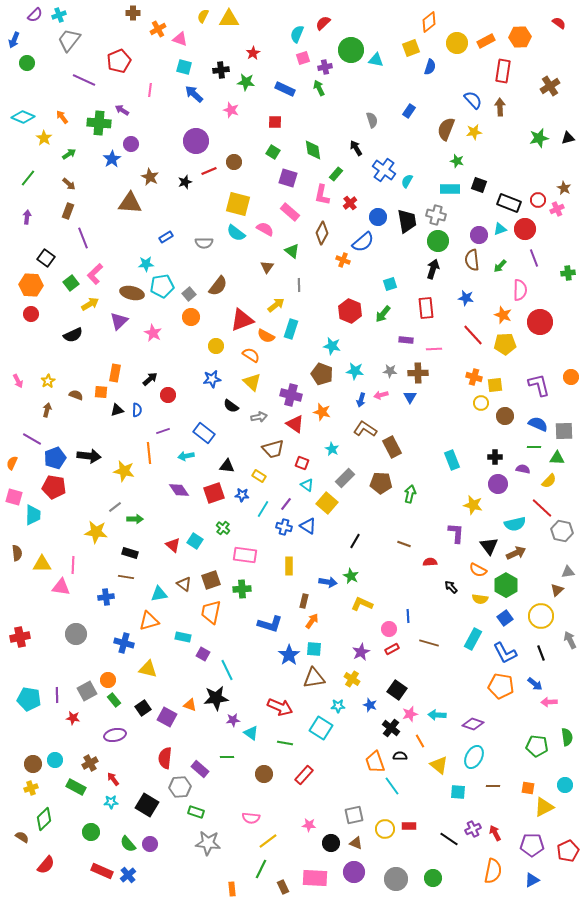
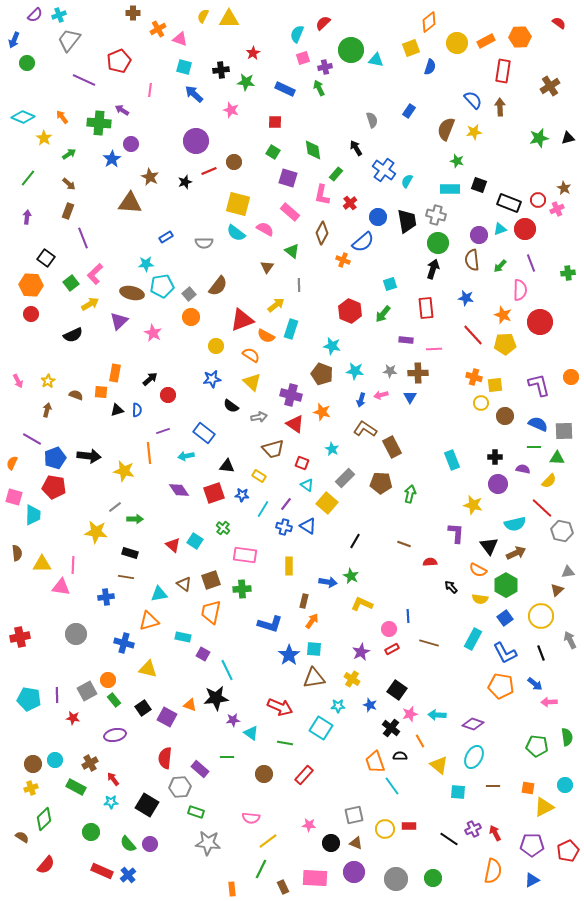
green circle at (438, 241): moved 2 px down
purple line at (534, 258): moved 3 px left, 5 px down
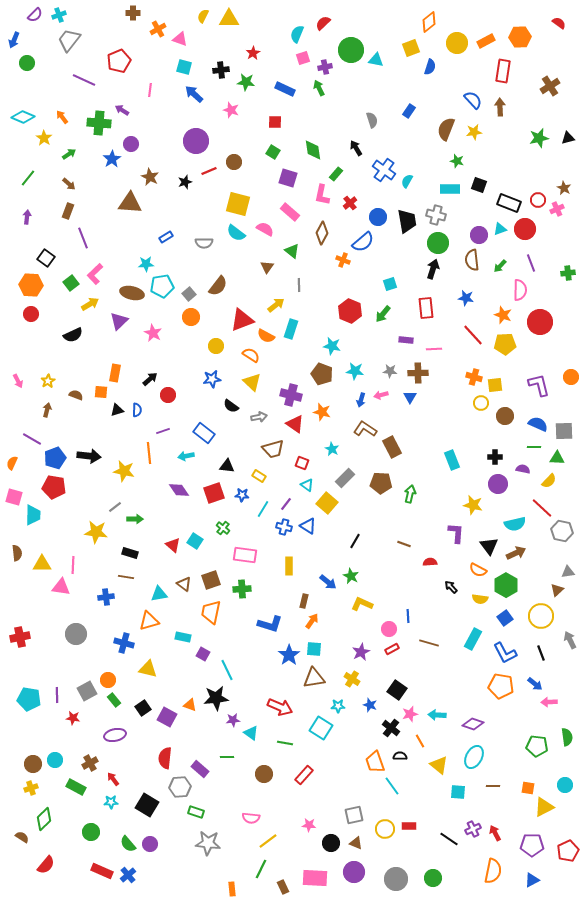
blue arrow at (328, 582): rotated 30 degrees clockwise
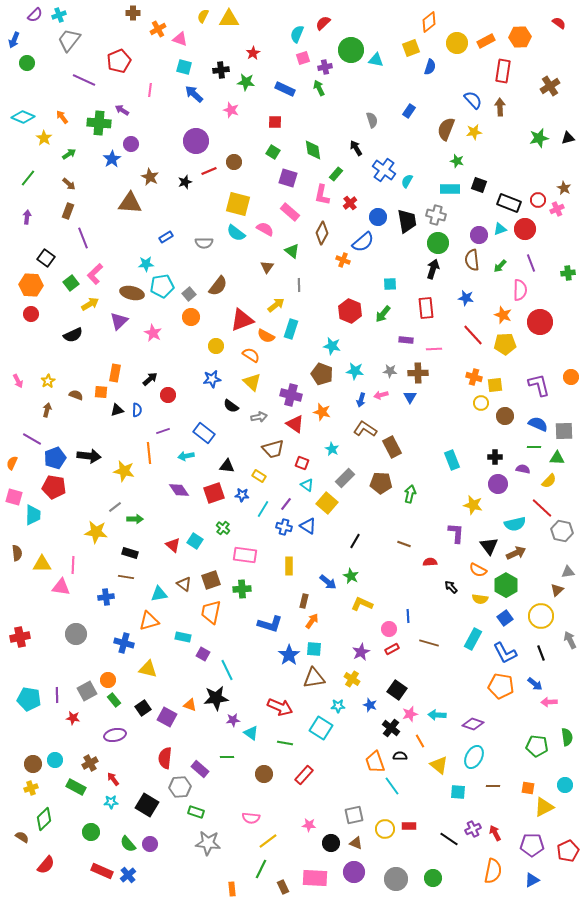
cyan square at (390, 284): rotated 16 degrees clockwise
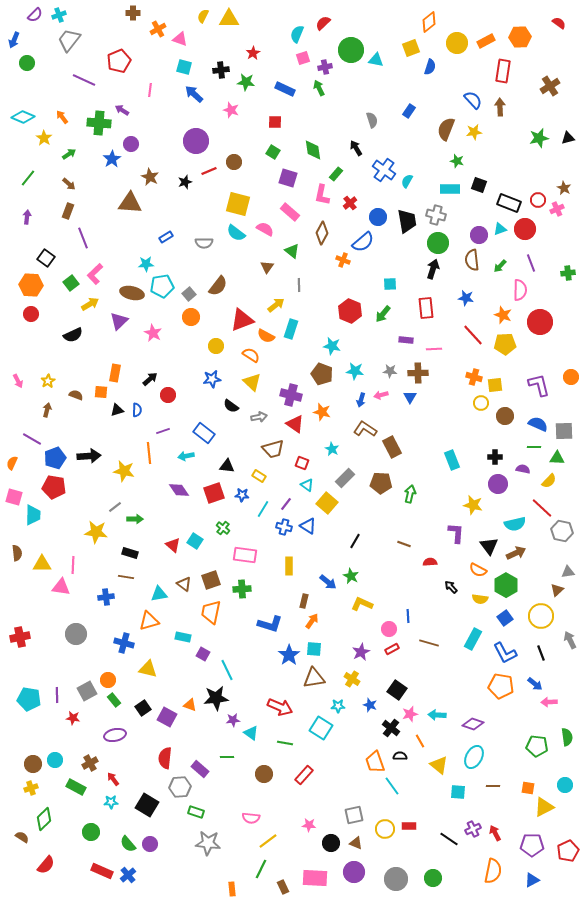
black arrow at (89, 456): rotated 10 degrees counterclockwise
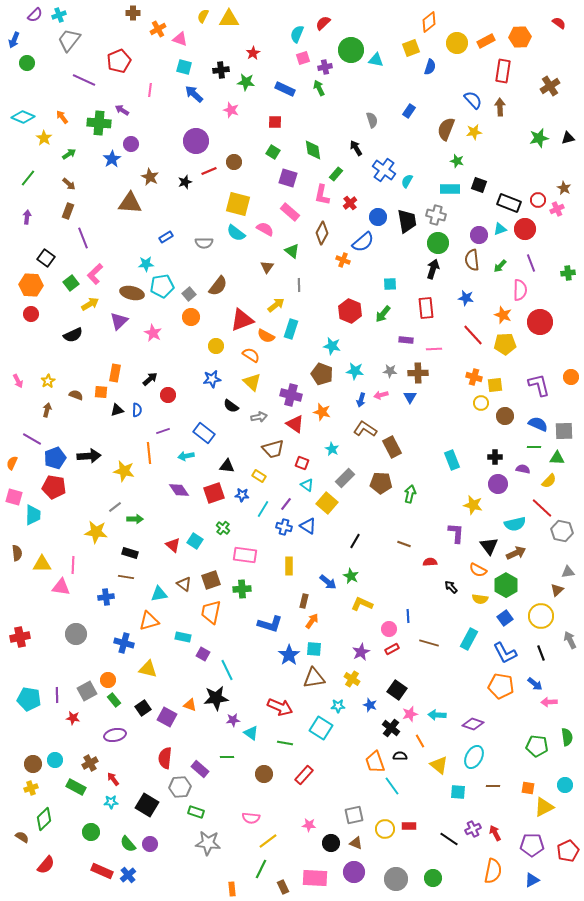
cyan rectangle at (473, 639): moved 4 px left
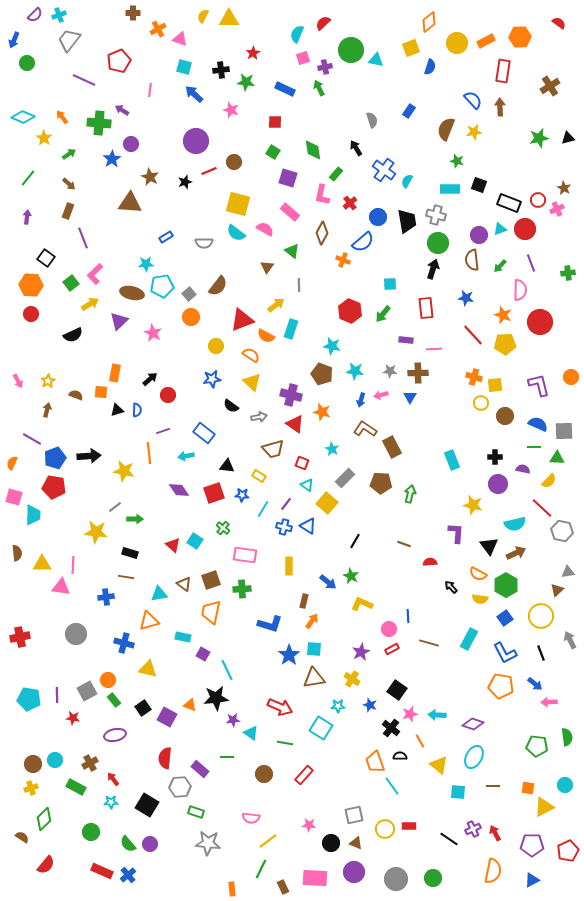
orange semicircle at (478, 570): moved 4 px down
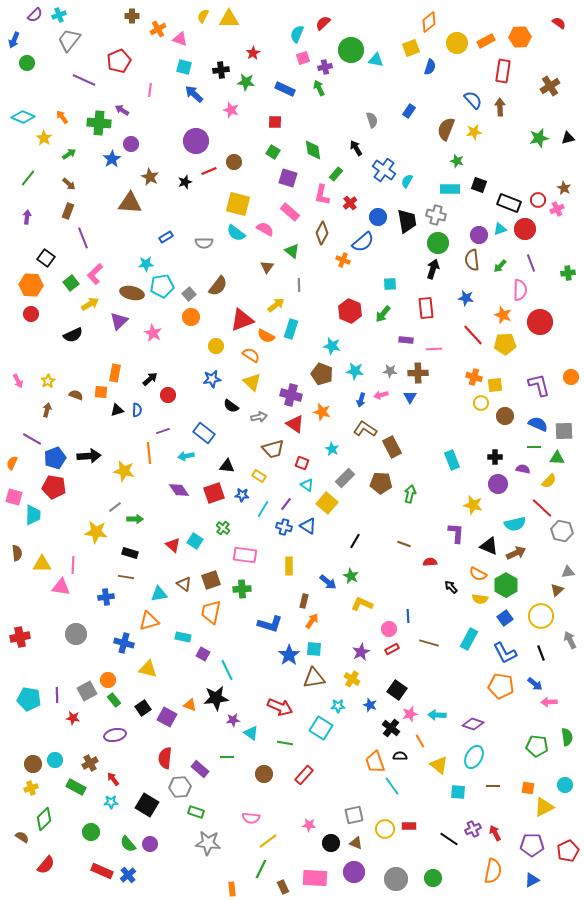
brown cross at (133, 13): moved 1 px left, 3 px down
black triangle at (489, 546): rotated 30 degrees counterclockwise
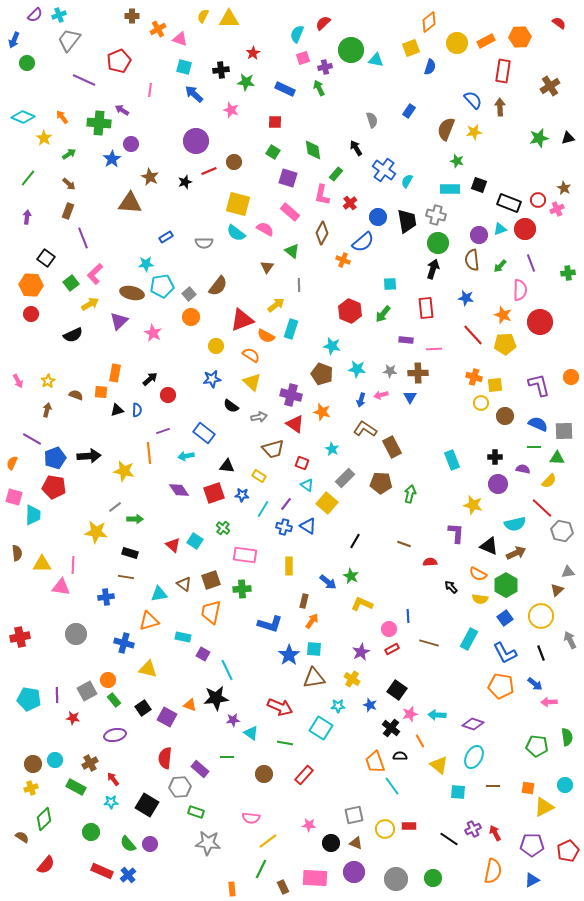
cyan star at (355, 371): moved 2 px right, 2 px up
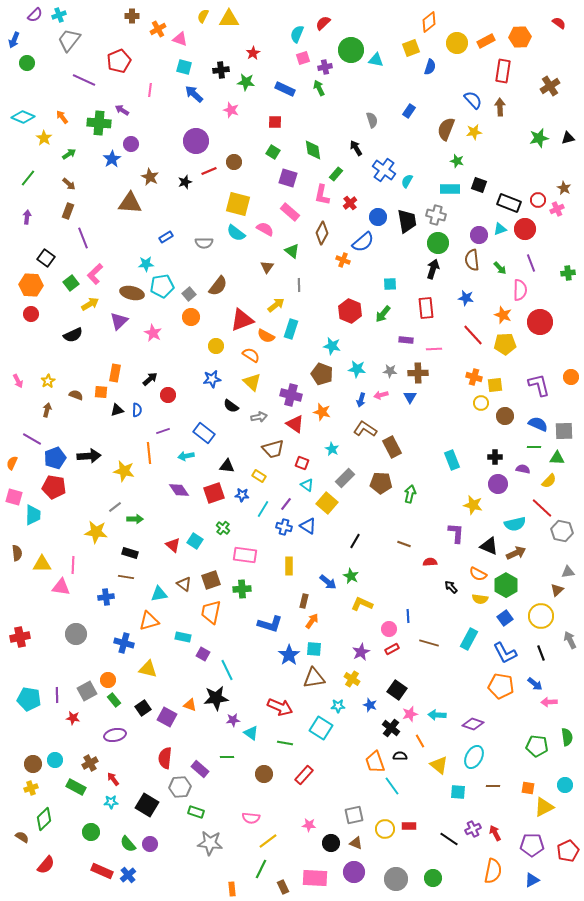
green arrow at (500, 266): moved 2 px down; rotated 88 degrees counterclockwise
gray star at (208, 843): moved 2 px right
